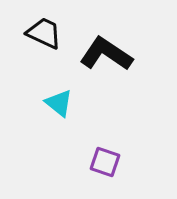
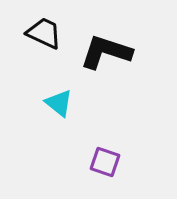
black L-shape: moved 2 px up; rotated 16 degrees counterclockwise
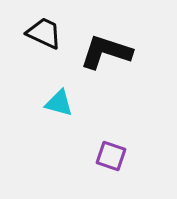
cyan triangle: rotated 24 degrees counterclockwise
purple square: moved 6 px right, 6 px up
